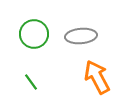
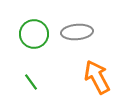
gray ellipse: moved 4 px left, 4 px up
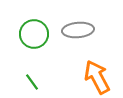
gray ellipse: moved 1 px right, 2 px up
green line: moved 1 px right
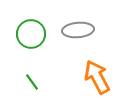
green circle: moved 3 px left
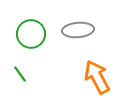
green line: moved 12 px left, 8 px up
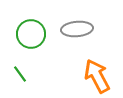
gray ellipse: moved 1 px left, 1 px up
orange arrow: moved 1 px up
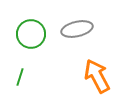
gray ellipse: rotated 8 degrees counterclockwise
green line: moved 3 px down; rotated 54 degrees clockwise
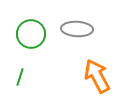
gray ellipse: rotated 16 degrees clockwise
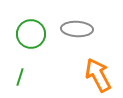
orange arrow: moved 1 px right, 1 px up
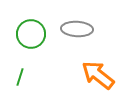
orange arrow: rotated 24 degrees counterclockwise
